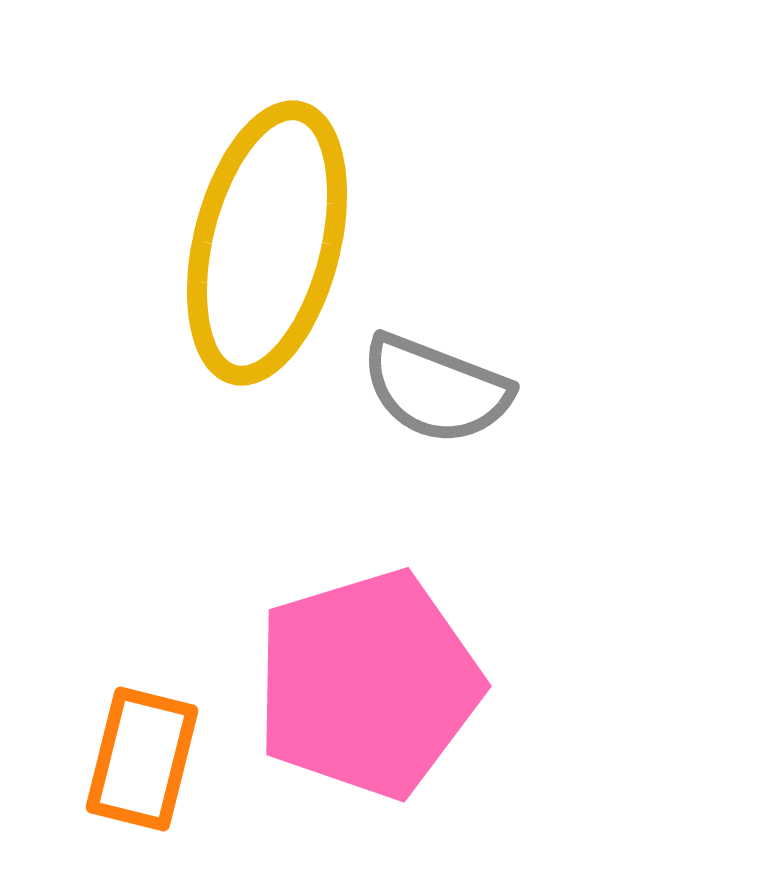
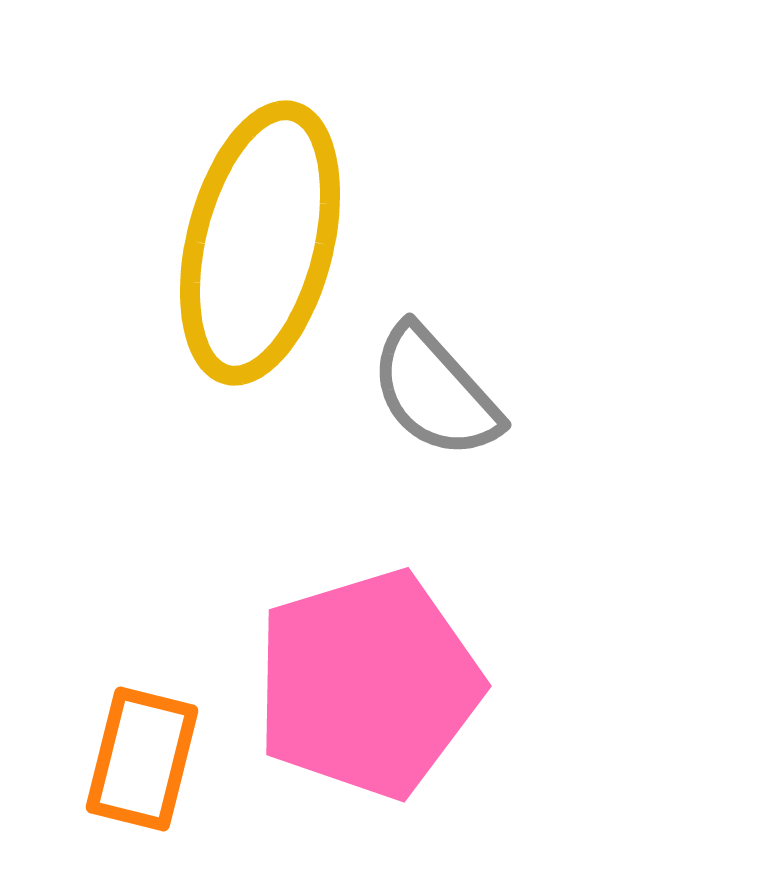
yellow ellipse: moved 7 px left
gray semicircle: moved 1 px left, 3 px down; rotated 27 degrees clockwise
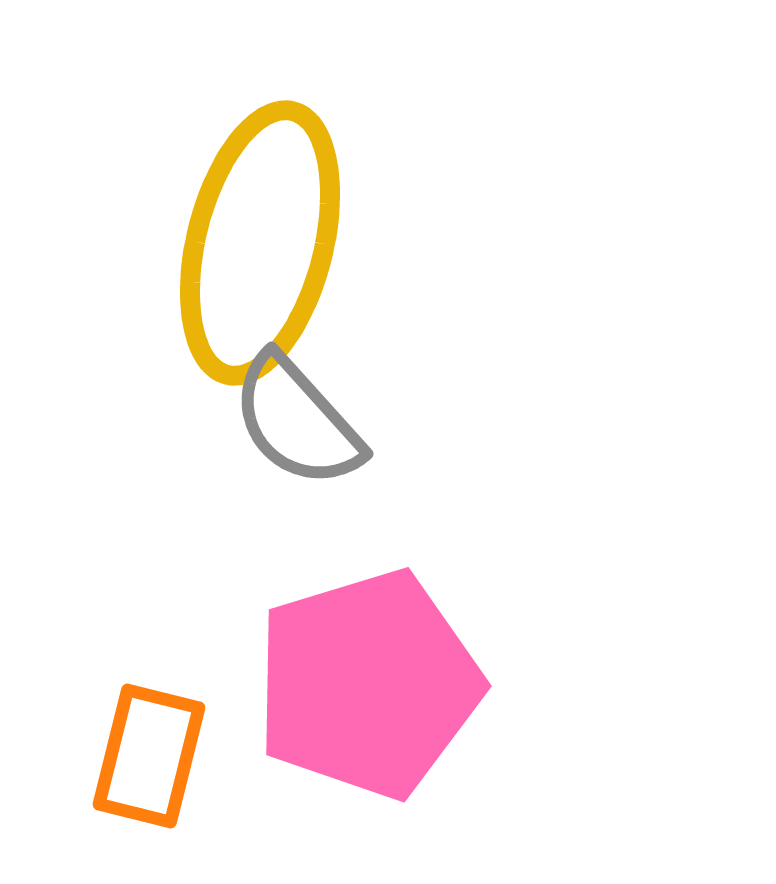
gray semicircle: moved 138 px left, 29 px down
orange rectangle: moved 7 px right, 3 px up
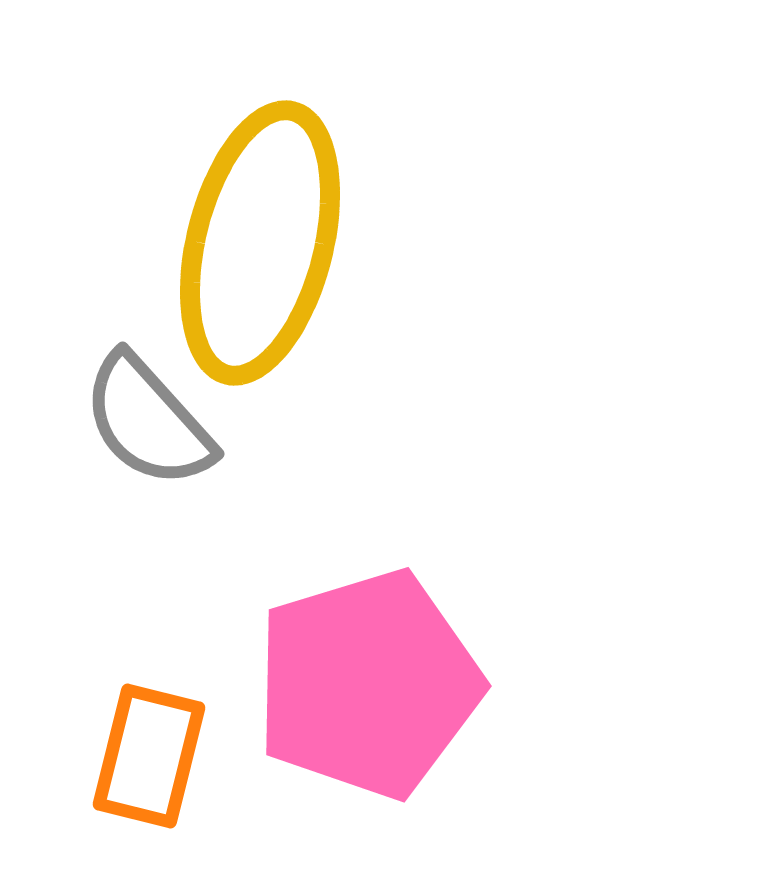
gray semicircle: moved 149 px left
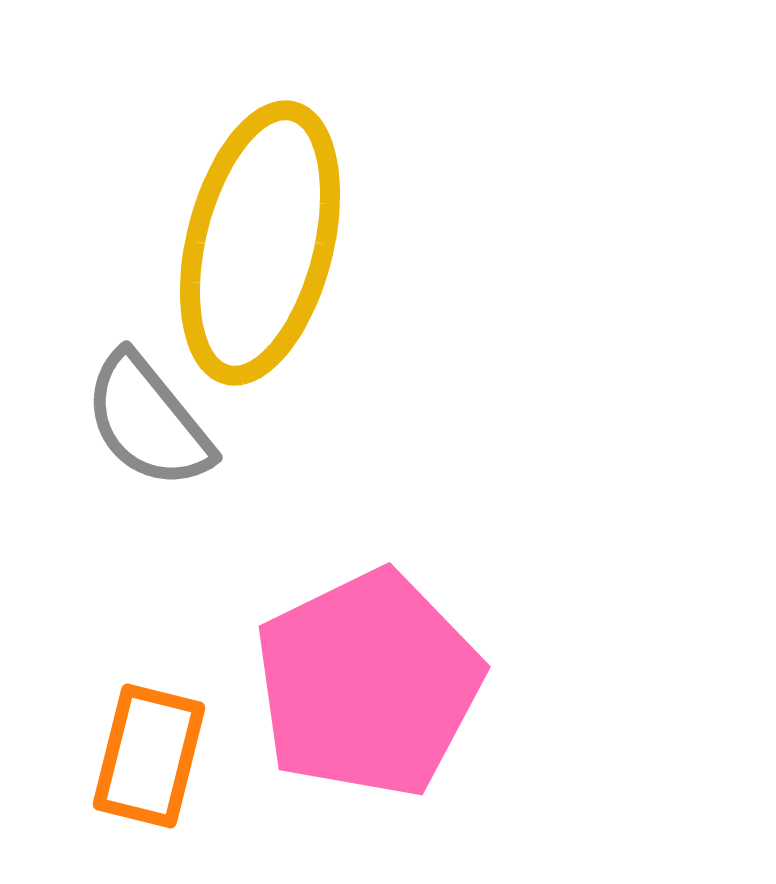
gray semicircle: rotated 3 degrees clockwise
pink pentagon: rotated 9 degrees counterclockwise
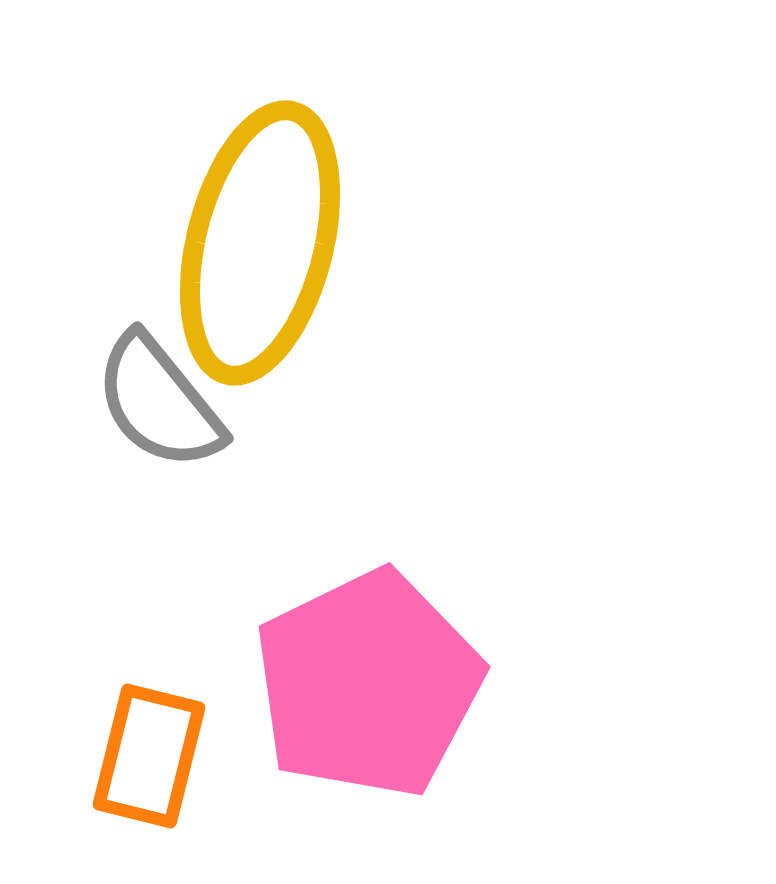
gray semicircle: moved 11 px right, 19 px up
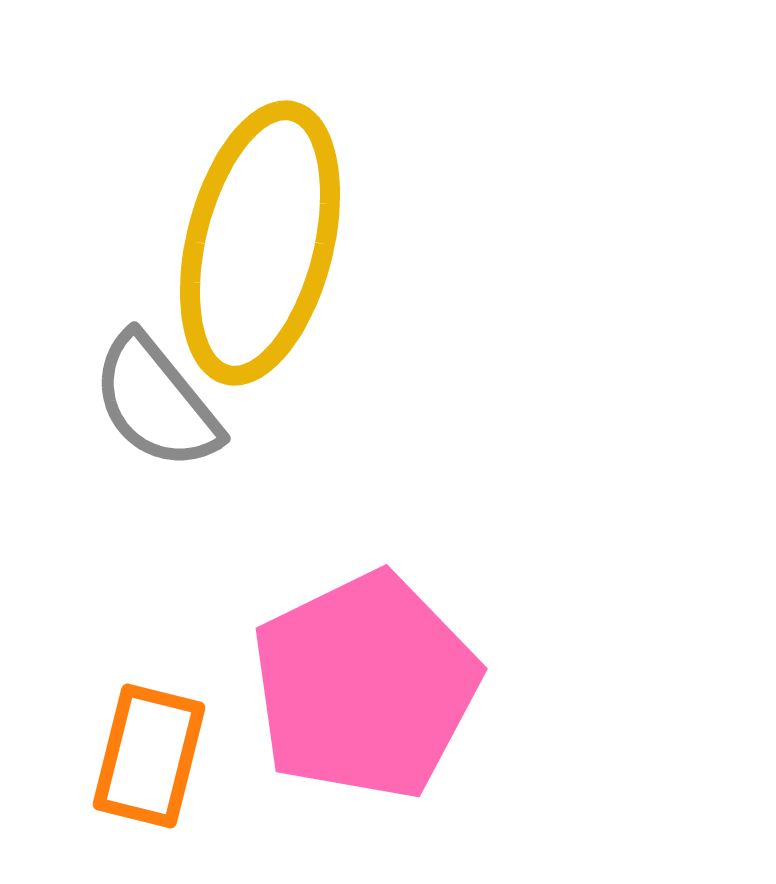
gray semicircle: moved 3 px left
pink pentagon: moved 3 px left, 2 px down
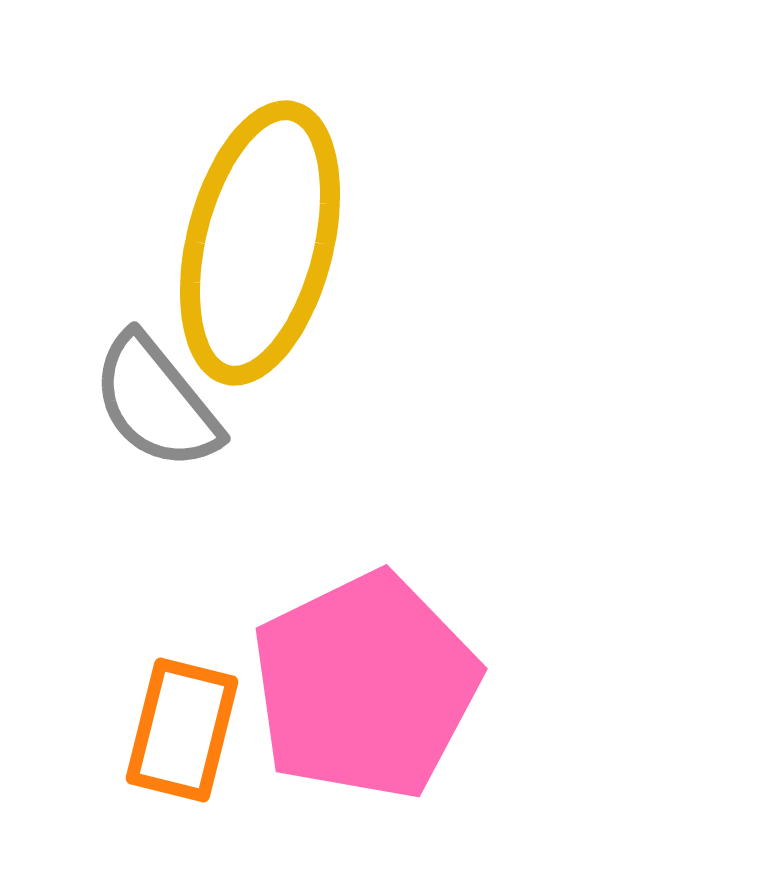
orange rectangle: moved 33 px right, 26 px up
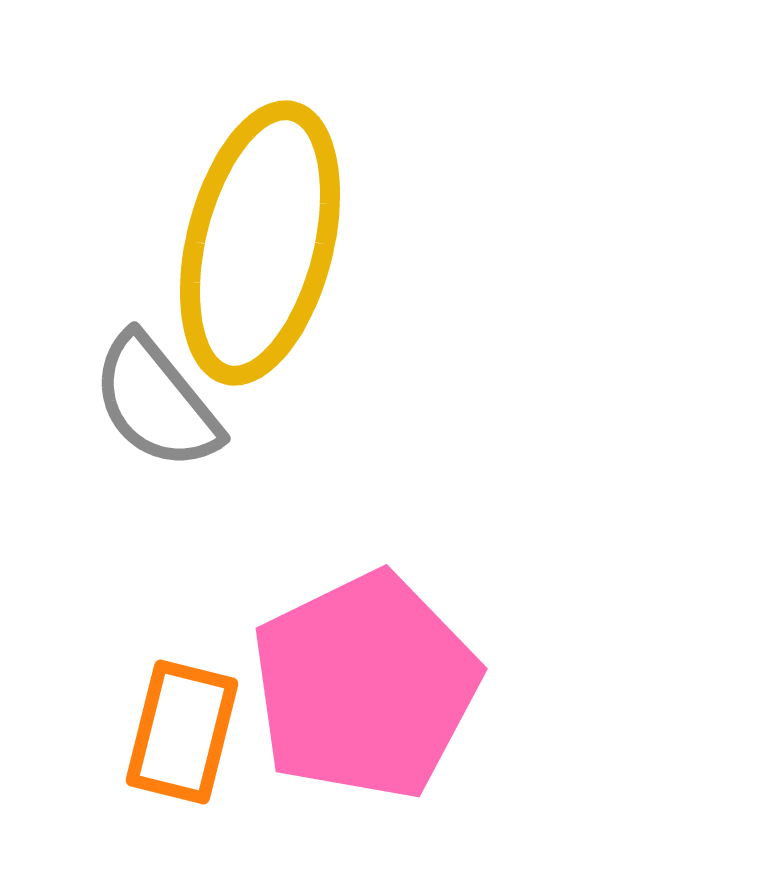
orange rectangle: moved 2 px down
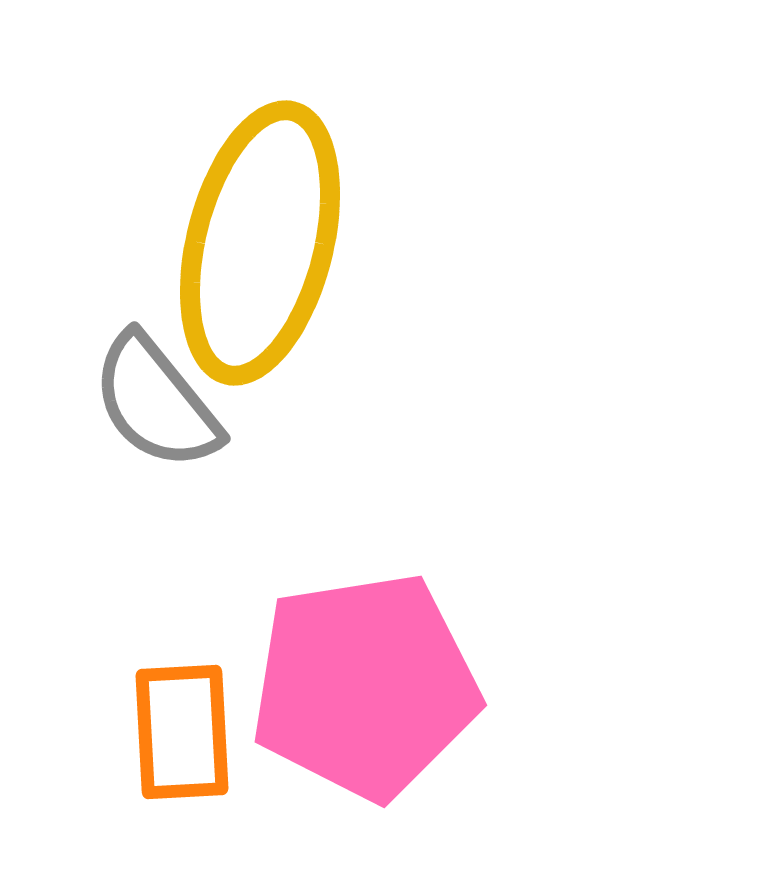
pink pentagon: rotated 17 degrees clockwise
orange rectangle: rotated 17 degrees counterclockwise
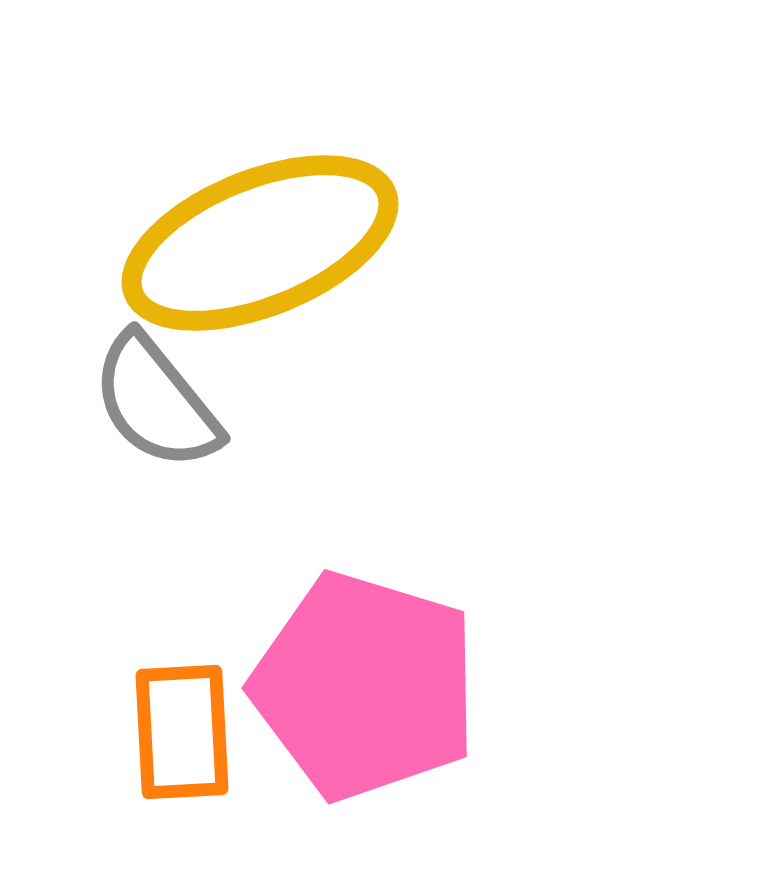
yellow ellipse: rotated 54 degrees clockwise
pink pentagon: rotated 26 degrees clockwise
